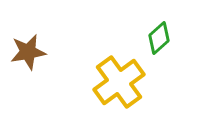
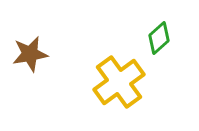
brown star: moved 2 px right, 2 px down
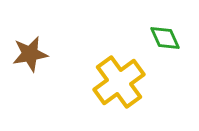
green diamond: moved 6 px right; rotated 72 degrees counterclockwise
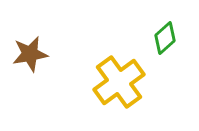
green diamond: rotated 72 degrees clockwise
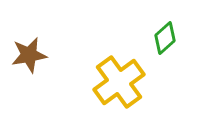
brown star: moved 1 px left, 1 px down
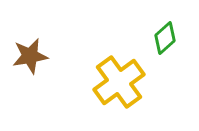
brown star: moved 1 px right, 1 px down
